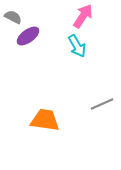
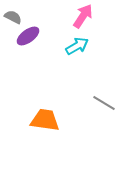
cyan arrow: rotated 90 degrees counterclockwise
gray line: moved 2 px right, 1 px up; rotated 55 degrees clockwise
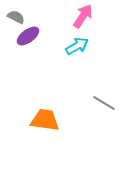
gray semicircle: moved 3 px right
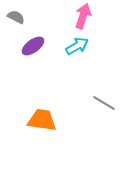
pink arrow: rotated 15 degrees counterclockwise
purple ellipse: moved 5 px right, 10 px down
orange trapezoid: moved 3 px left
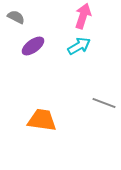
cyan arrow: moved 2 px right
gray line: rotated 10 degrees counterclockwise
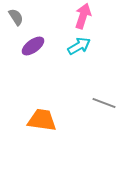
gray semicircle: rotated 30 degrees clockwise
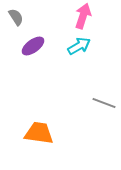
orange trapezoid: moved 3 px left, 13 px down
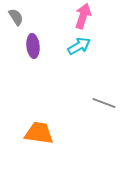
purple ellipse: rotated 60 degrees counterclockwise
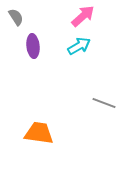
pink arrow: rotated 30 degrees clockwise
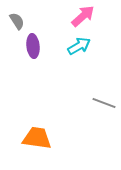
gray semicircle: moved 1 px right, 4 px down
orange trapezoid: moved 2 px left, 5 px down
